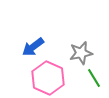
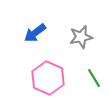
blue arrow: moved 2 px right, 14 px up
gray star: moved 16 px up
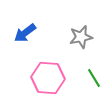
blue arrow: moved 10 px left
pink hexagon: rotated 20 degrees counterclockwise
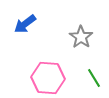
blue arrow: moved 9 px up
gray star: rotated 25 degrees counterclockwise
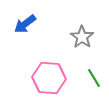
gray star: moved 1 px right
pink hexagon: moved 1 px right
